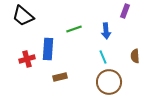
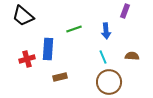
brown semicircle: moved 3 px left; rotated 96 degrees clockwise
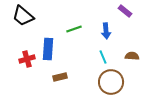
purple rectangle: rotated 72 degrees counterclockwise
brown circle: moved 2 px right
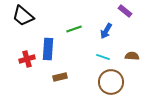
blue arrow: rotated 35 degrees clockwise
cyan line: rotated 48 degrees counterclockwise
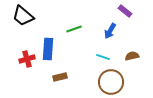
blue arrow: moved 4 px right
brown semicircle: rotated 16 degrees counterclockwise
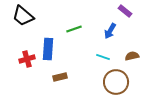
brown circle: moved 5 px right
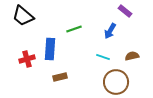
blue rectangle: moved 2 px right
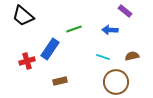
blue arrow: moved 1 px up; rotated 63 degrees clockwise
blue rectangle: rotated 30 degrees clockwise
red cross: moved 2 px down
brown rectangle: moved 4 px down
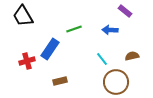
black trapezoid: rotated 20 degrees clockwise
cyan line: moved 1 px left, 2 px down; rotated 32 degrees clockwise
